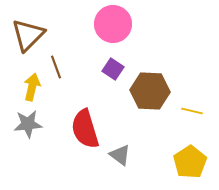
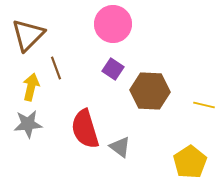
brown line: moved 1 px down
yellow arrow: moved 1 px left
yellow line: moved 12 px right, 6 px up
gray triangle: moved 8 px up
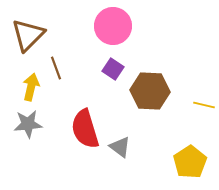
pink circle: moved 2 px down
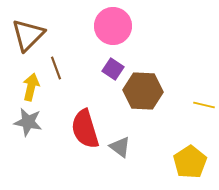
brown hexagon: moved 7 px left
gray star: moved 2 px up; rotated 16 degrees clockwise
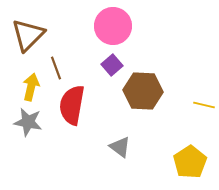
purple square: moved 1 px left, 4 px up; rotated 15 degrees clockwise
red semicircle: moved 13 px left, 24 px up; rotated 27 degrees clockwise
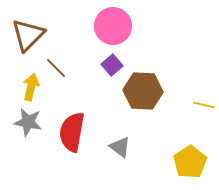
brown line: rotated 25 degrees counterclockwise
red semicircle: moved 27 px down
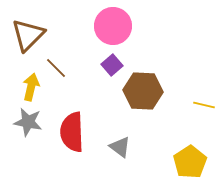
red semicircle: rotated 12 degrees counterclockwise
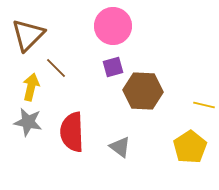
purple square: moved 1 px right, 2 px down; rotated 25 degrees clockwise
yellow pentagon: moved 15 px up
